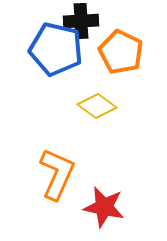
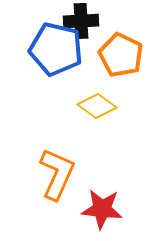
orange pentagon: moved 3 px down
red star: moved 2 px left, 2 px down; rotated 6 degrees counterclockwise
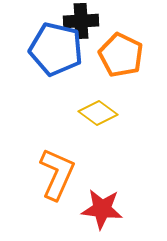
yellow diamond: moved 1 px right, 7 px down
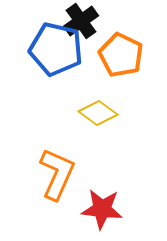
black cross: rotated 32 degrees counterclockwise
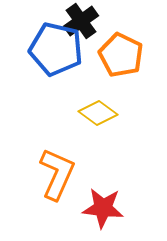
red star: moved 1 px right, 1 px up
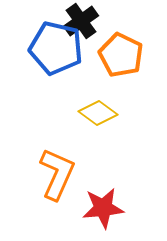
blue pentagon: moved 1 px up
red star: rotated 12 degrees counterclockwise
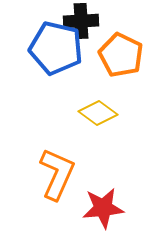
black cross: rotated 32 degrees clockwise
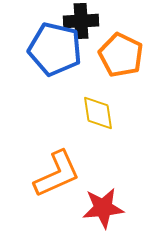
blue pentagon: moved 1 px left, 1 px down
yellow diamond: rotated 45 degrees clockwise
orange L-shape: rotated 42 degrees clockwise
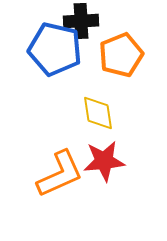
orange pentagon: rotated 24 degrees clockwise
orange L-shape: moved 3 px right
red star: moved 1 px right, 47 px up
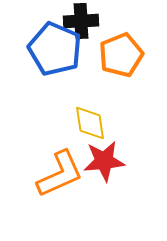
blue pentagon: rotated 10 degrees clockwise
yellow diamond: moved 8 px left, 10 px down
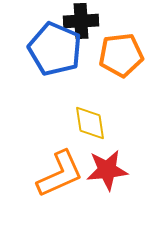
orange pentagon: rotated 15 degrees clockwise
red star: moved 3 px right, 9 px down
